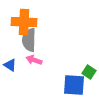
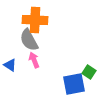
orange cross: moved 11 px right, 2 px up
gray semicircle: rotated 30 degrees counterclockwise
pink arrow: rotated 49 degrees clockwise
blue square: moved 1 px up; rotated 15 degrees counterclockwise
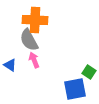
blue square: moved 1 px right, 5 px down
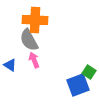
blue square: moved 3 px right, 4 px up; rotated 10 degrees counterclockwise
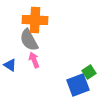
green square: rotated 24 degrees clockwise
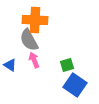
green square: moved 22 px left, 7 px up; rotated 16 degrees clockwise
blue square: moved 3 px left; rotated 35 degrees counterclockwise
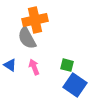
orange cross: rotated 15 degrees counterclockwise
gray semicircle: moved 2 px left, 2 px up
pink arrow: moved 7 px down
green square: rotated 32 degrees clockwise
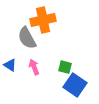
orange cross: moved 8 px right
green square: moved 2 px left, 2 px down
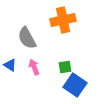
orange cross: moved 20 px right
green square: rotated 24 degrees counterclockwise
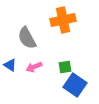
pink arrow: rotated 91 degrees counterclockwise
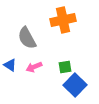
blue square: rotated 10 degrees clockwise
